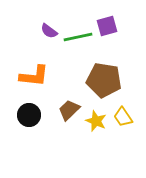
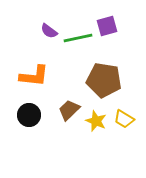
green line: moved 1 px down
yellow trapezoid: moved 1 px right, 2 px down; rotated 25 degrees counterclockwise
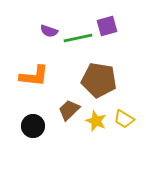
purple semicircle: rotated 18 degrees counterclockwise
brown pentagon: moved 5 px left
black circle: moved 4 px right, 11 px down
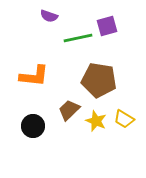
purple semicircle: moved 15 px up
